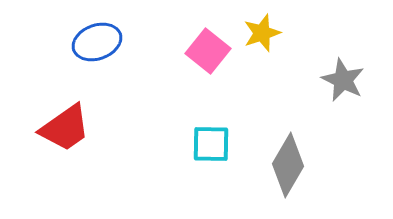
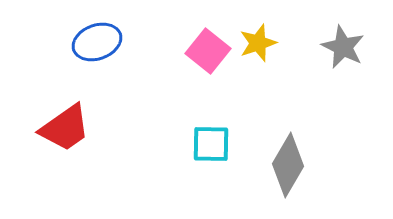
yellow star: moved 4 px left, 10 px down
gray star: moved 33 px up
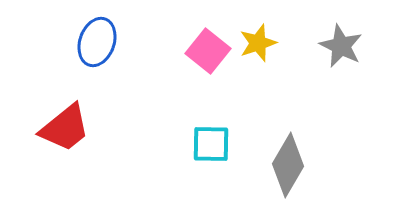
blue ellipse: rotated 51 degrees counterclockwise
gray star: moved 2 px left, 1 px up
red trapezoid: rotated 4 degrees counterclockwise
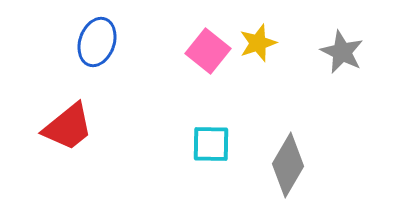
gray star: moved 1 px right, 6 px down
red trapezoid: moved 3 px right, 1 px up
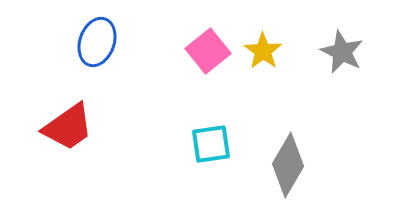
yellow star: moved 5 px right, 8 px down; rotated 18 degrees counterclockwise
pink square: rotated 12 degrees clockwise
red trapezoid: rotated 4 degrees clockwise
cyan square: rotated 9 degrees counterclockwise
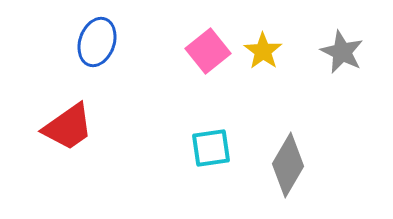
cyan square: moved 4 px down
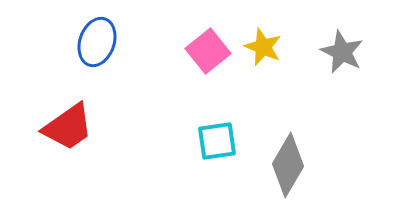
yellow star: moved 4 px up; rotated 12 degrees counterclockwise
cyan square: moved 6 px right, 7 px up
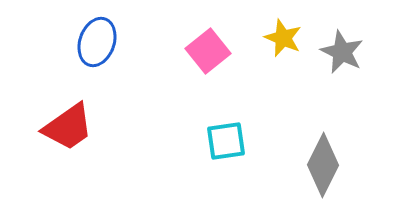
yellow star: moved 20 px right, 9 px up
cyan square: moved 9 px right
gray diamond: moved 35 px right; rotated 4 degrees counterclockwise
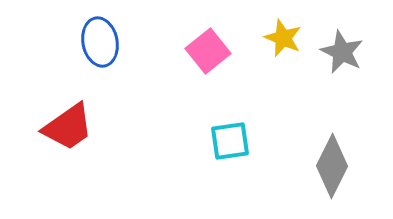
blue ellipse: moved 3 px right; rotated 30 degrees counterclockwise
cyan square: moved 4 px right
gray diamond: moved 9 px right, 1 px down
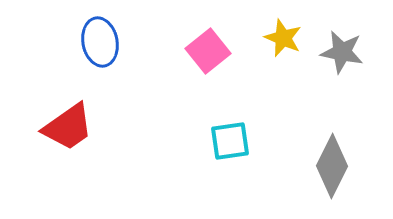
gray star: rotated 15 degrees counterclockwise
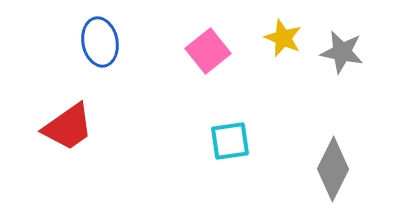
gray diamond: moved 1 px right, 3 px down
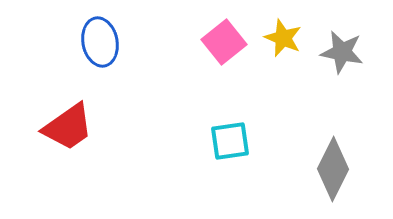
pink square: moved 16 px right, 9 px up
